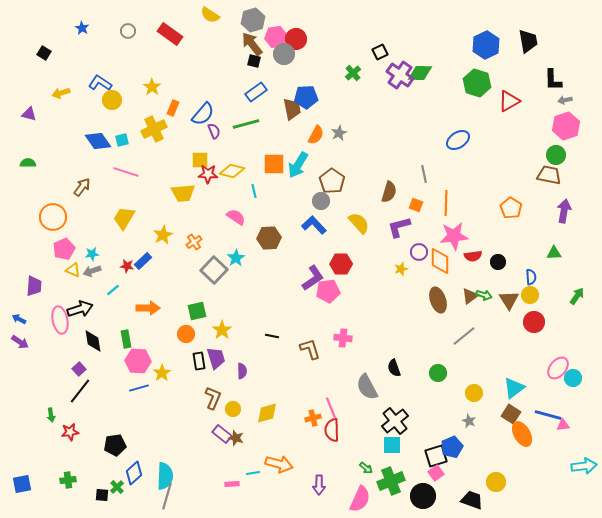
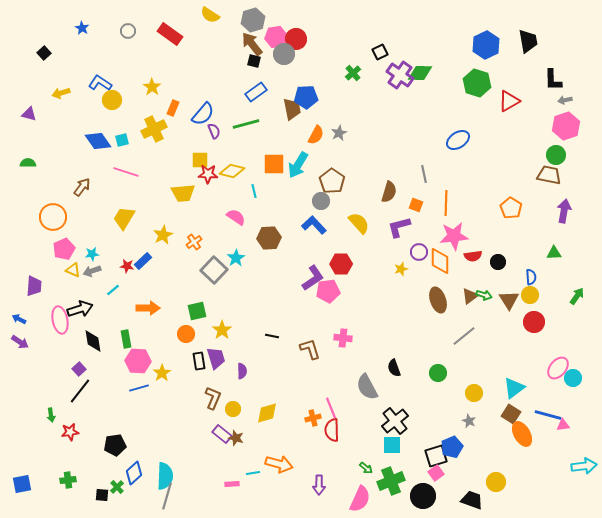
black square at (44, 53): rotated 16 degrees clockwise
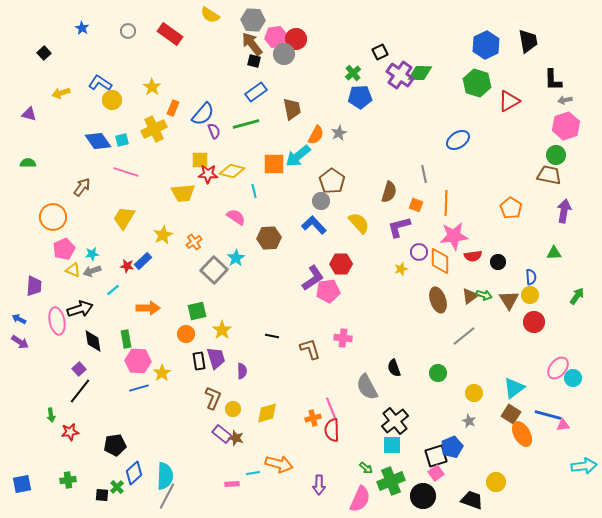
gray hexagon at (253, 20): rotated 20 degrees clockwise
blue pentagon at (306, 97): moved 54 px right
cyan arrow at (298, 165): moved 9 px up; rotated 20 degrees clockwise
pink ellipse at (60, 320): moved 3 px left, 1 px down
gray line at (167, 496): rotated 12 degrees clockwise
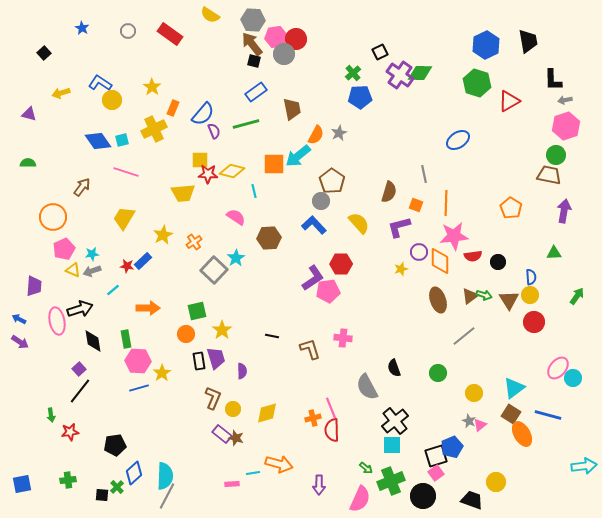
pink triangle at (563, 425): moved 83 px left; rotated 32 degrees counterclockwise
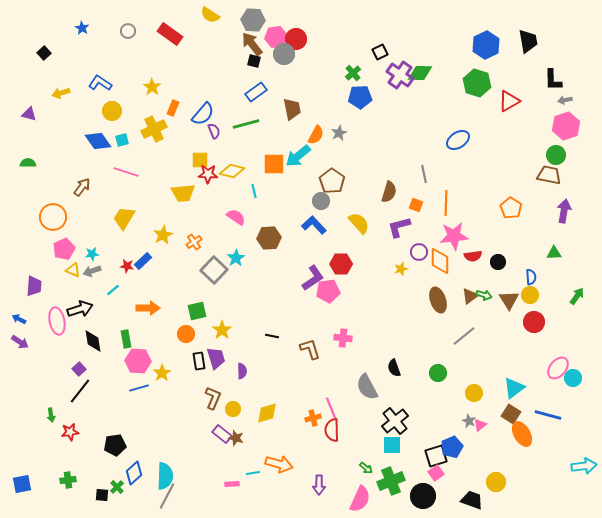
yellow circle at (112, 100): moved 11 px down
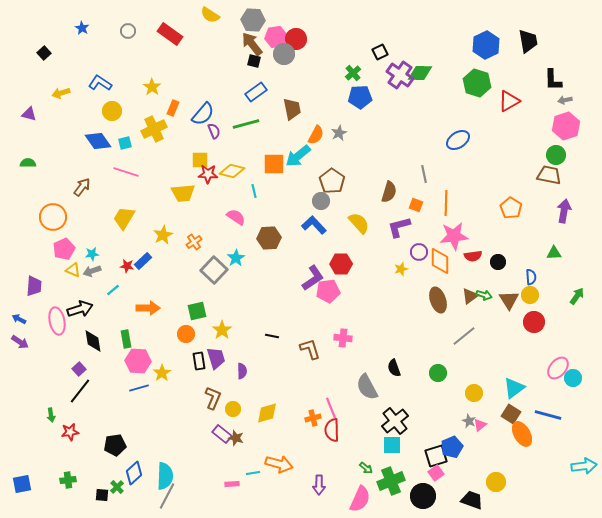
cyan square at (122, 140): moved 3 px right, 3 px down
